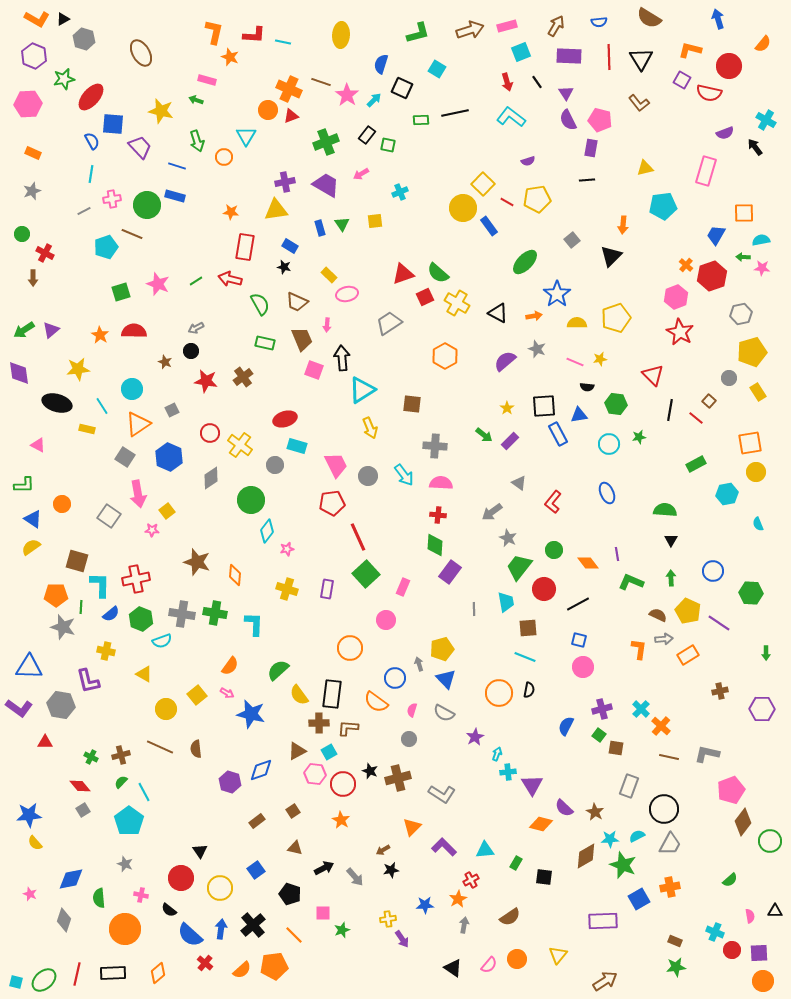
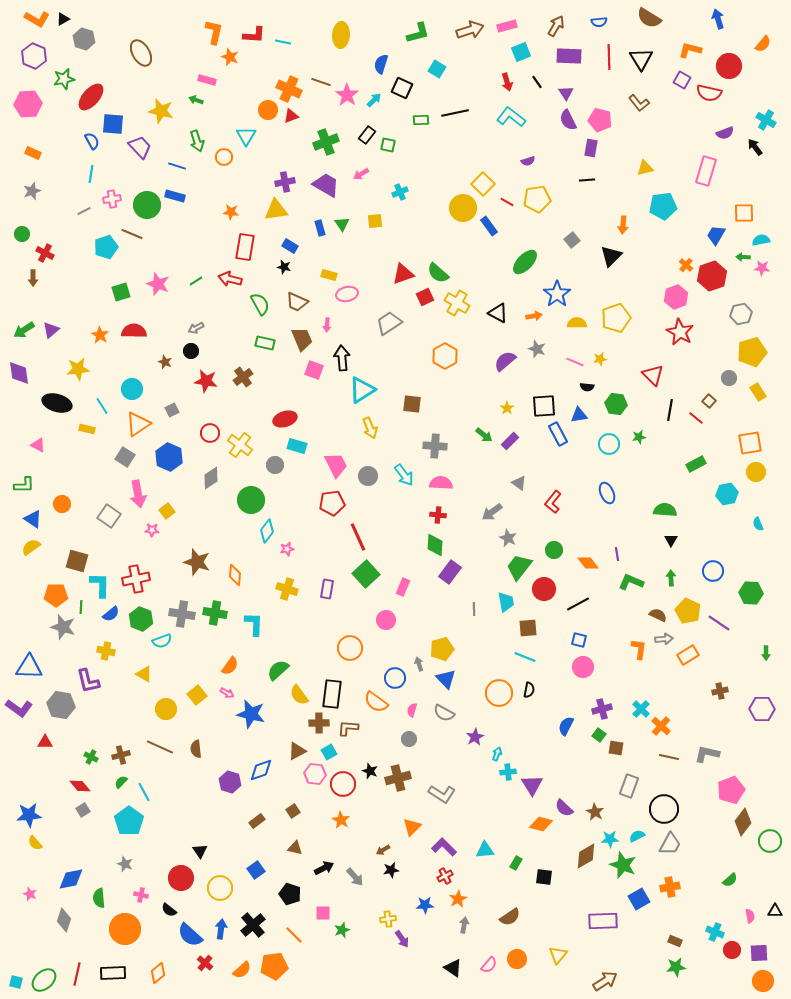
yellow rectangle at (329, 275): rotated 28 degrees counterclockwise
red cross at (471, 880): moved 26 px left, 4 px up
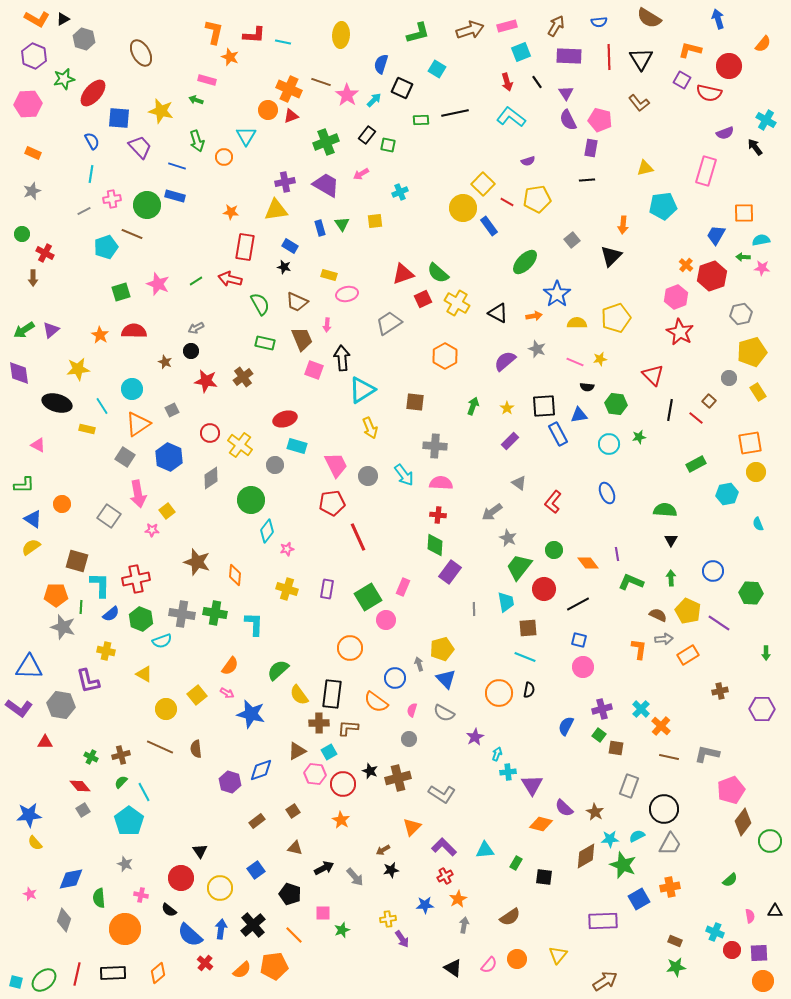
red ellipse at (91, 97): moved 2 px right, 4 px up
blue square at (113, 124): moved 6 px right, 6 px up
red square at (425, 297): moved 2 px left, 2 px down
brown square at (412, 404): moved 3 px right, 2 px up
green arrow at (484, 435): moved 11 px left, 29 px up; rotated 108 degrees counterclockwise
green square at (366, 574): moved 2 px right, 23 px down; rotated 12 degrees clockwise
